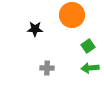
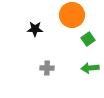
green square: moved 7 px up
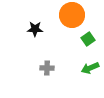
green arrow: rotated 18 degrees counterclockwise
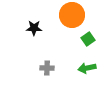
black star: moved 1 px left, 1 px up
green arrow: moved 3 px left; rotated 12 degrees clockwise
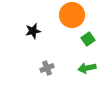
black star: moved 1 px left, 3 px down; rotated 14 degrees counterclockwise
gray cross: rotated 24 degrees counterclockwise
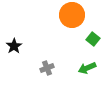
black star: moved 19 px left, 15 px down; rotated 21 degrees counterclockwise
green square: moved 5 px right; rotated 16 degrees counterclockwise
green arrow: rotated 12 degrees counterclockwise
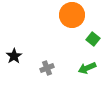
black star: moved 10 px down
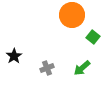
green square: moved 2 px up
green arrow: moved 5 px left; rotated 18 degrees counterclockwise
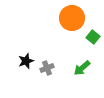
orange circle: moved 3 px down
black star: moved 12 px right, 5 px down; rotated 14 degrees clockwise
